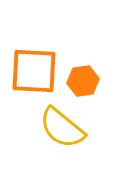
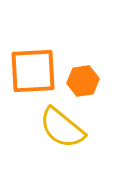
orange square: moved 1 px left; rotated 6 degrees counterclockwise
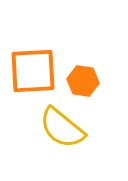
orange hexagon: rotated 16 degrees clockwise
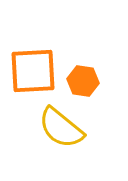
yellow semicircle: moved 1 px left
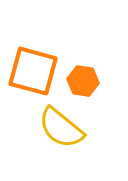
orange square: rotated 18 degrees clockwise
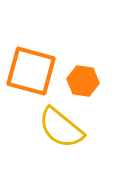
orange square: moved 2 px left
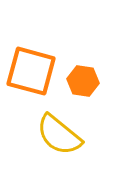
yellow semicircle: moved 2 px left, 7 px down
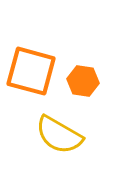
yellow semicircle: rotated 9 degrees counterclockwise
